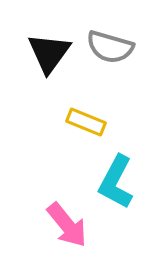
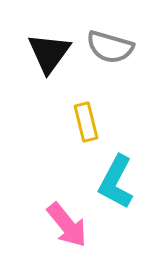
yellow rectangle: rotated 54 degrees clockwise
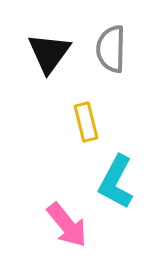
gray semicircle: moved 1 px right, 2 px down; rotated 75 degrees clockwise
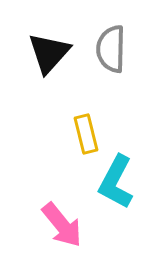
black triangle: rotated 6 degrees clockwise
yellow rectangle: moved 12 px down
pink arrow: moved 5 px left
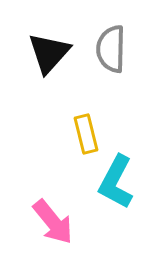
pink arrow: moved 9 px left, 3 px up
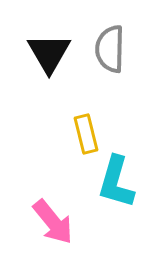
gray semicircle: moved 1 px left
black triangle: rotated 12 degrees counterclockwise
cyan L-shape: rotated 12 degrees counterclockwise
